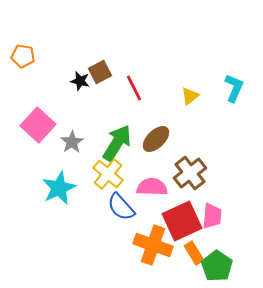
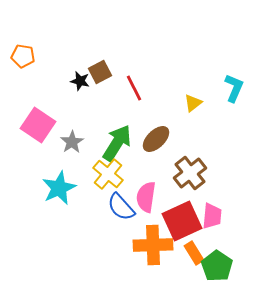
yellow triangle: moved 3 px right, 7 px down
pink square: rotated 8 degrees counterclockwise
pink semicircle: moved 6 px left, 10 px down; rotated 84 degrees counterclockwise
orange cross: rotated 21 degrees counterclockwise
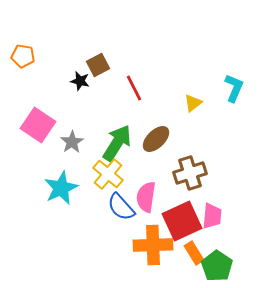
brown square: moved 2 px left, 7 px up
brown cross: rotated 20 degrees clockwise
cyan star: moved 2 px right
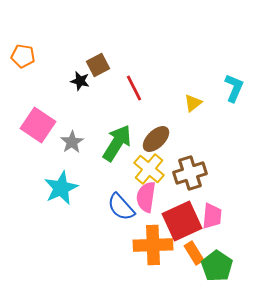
yellow cross: moved 41 px right, 5 px up
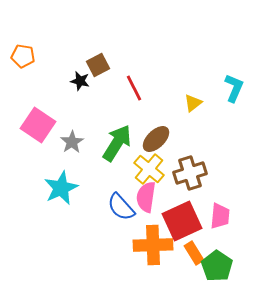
pink trapezoid: moved 8 px right
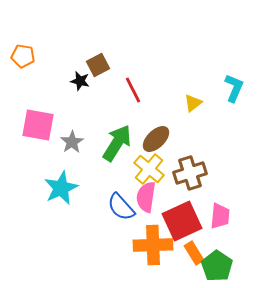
red line: moved 1 px left, 2 px down
pink square: rotated 24 degrees counterclockwise
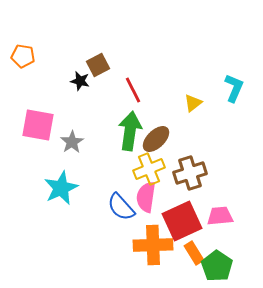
green arrow: moved 13 px right, 12 px up; rotated 24 degrees counterclockwise
yellow cross: rotated 28 degrees clockwise
pink trapezoid: rotated 100 degrees counterclockwise
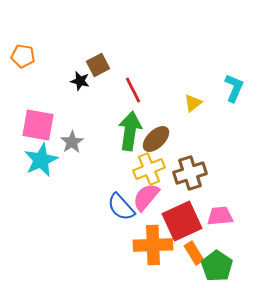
cyan star: moved 20 px left, 28 px up
pink semicircle: rotated 32 degrees clockwise
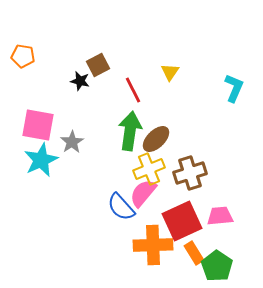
yellow triangle: moved 23 px left, 31 px up; rotated 18 degrees counterclockwise
pink semicircle: moved 3 px left, 4 px up
